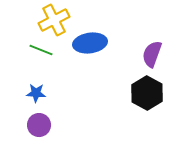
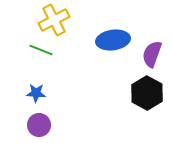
blue ellipse: moved 23 px right, 3 px up
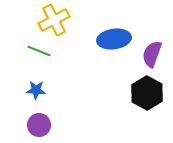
blue ellipse: moved 1 px right, 1 px up
green line: moved 2 px left, 1 px down
blue star: moved 3 px up
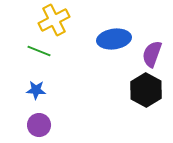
black hexagon: moved 1 px left, 3 px up
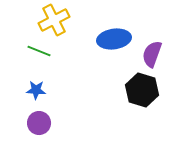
black hexagon: moved 4 px left; rotated 12 degrees counterclockwise
purple circle: moved 2 px up
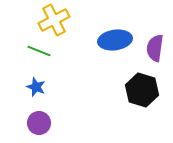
blue ellipse: moved 1 px right, 1 px down
purple semicircle: moved 3 px right, 6 px up; rotated 12 degrees counterclockwise
blue star: moved 3 px up; rotated 18 degrees clockwise
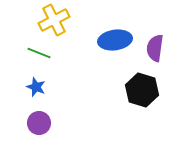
green line: moved 2 px down
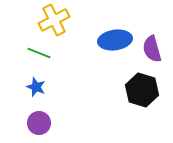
purple semicircle: moved 3 px left, 1 px down; rotated 24 degrees counterclockwise
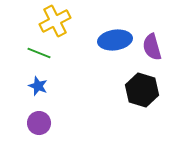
yellow cross: moved 1 px right, 1 px down
purple semicircle: moved 2 px up
blue star: moved 2 px right, 1 px up
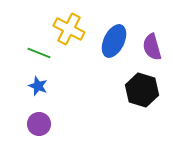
yellow cross: moved 14 px right, 8 px down; rotated 36 degrees counterclockwise
blue ellipse: moved 1 px left, 1 px down; rotated 56 degrees counterclockwise
purple circle: moved 1 px down
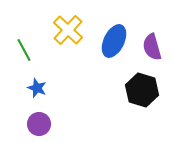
yellow cross: moved 1 px left, 1 px down; rotated 16 degrees clockwise
green line: moved 15 px left, 3 px up; rotated 40 degrees clockwise
blue star: moved 1 px left, 2 px down
